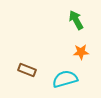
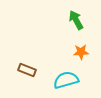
cyan semicircle: moved 1 px right, 1 px down
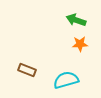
green arrow: rotated 42 degrees counterclockwise
orange star: moved 1 px left, 8 px up
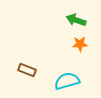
cyan semicircle: moved 1 px right, 1 px down
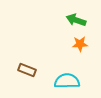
cyan semicircle: rotated 15 degrees clockwise
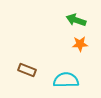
cyan semicircle: moved 1 px left, 1 px up
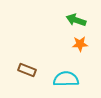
cyan semicircle: moved 1 px up
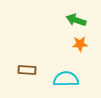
brown rectangle: rotated 18 degrees counterclockwise
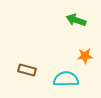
orange star: moved 5 px right, 12 px down
brown rectangle: rotated 12 degrees clockwise
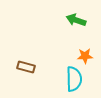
brown rectangle: moved 1 px left, 3 px up
cyan semicircle: moved 8 px right; rotated 90 degrees clockwise
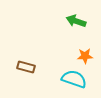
green arrow: moved 1 px down
cyan semicircle: rotated 70 degrees counterclockwise
